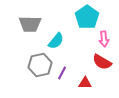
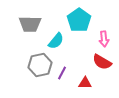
cyan pentagon: moved 8 px left, 3 px down
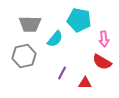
cyan pentagon: rotated 25 degrees counterclockwise
cyan semicircle: moved 1 px left, 2 px up
gray hexagon: moved 16 px left, 9 px up
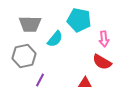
purple line: moved 22 px left, 7 px down
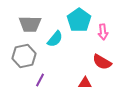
cyan pentagon: rotated 25 degrees clockwise
pink arrow: moved 1 px left, 7 px up
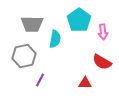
gray trapezoid: moved 2 px right
cyan semicircle: rotated 30 degrees counterclockwise
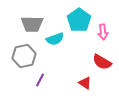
cyan semicircle: rotated 60 degrees clockwise
red triangle: rotated 32 degrees clockwise
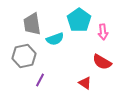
gray trapezoid: rotated 80 degrees clockwise
